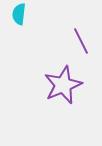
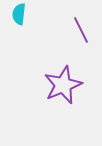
purple line: moved 11 px up
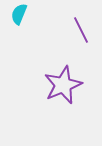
cyan semicircle: rotated 15 degrees clockwise
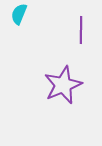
purple line: rotated 28 degrees clockwise
